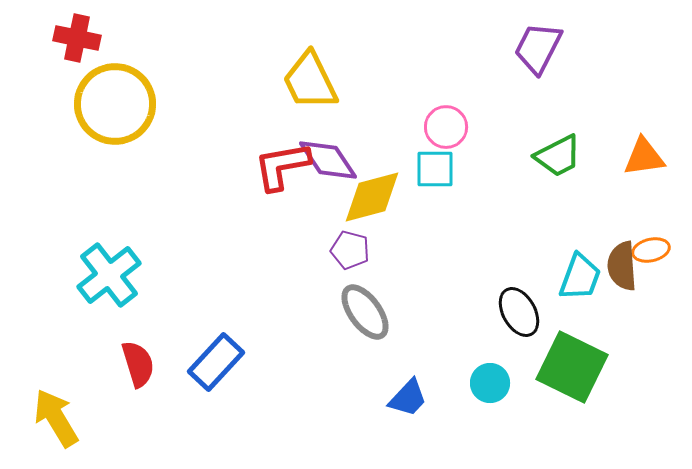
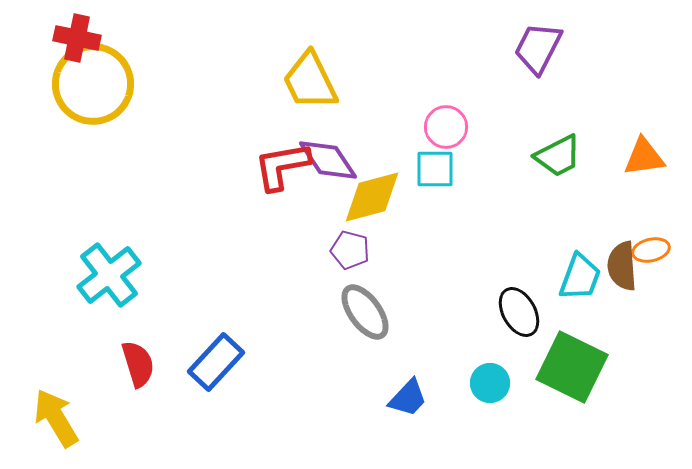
yellow circle: moved 22 px left, 20 px up
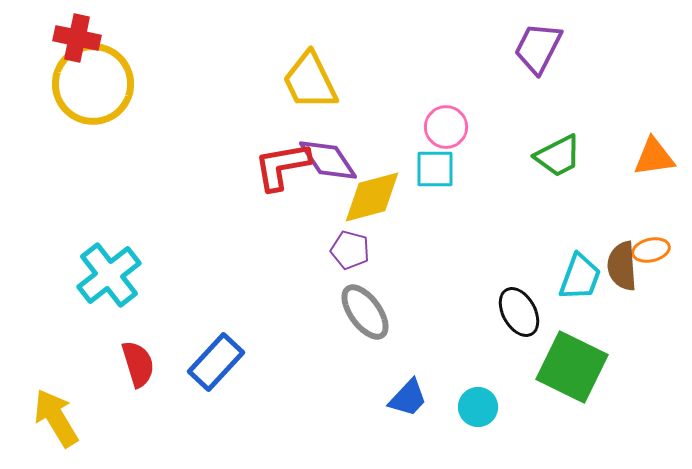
orange triangle: moved 10 px right
cyan circle: moved 12 px left, 24 px down
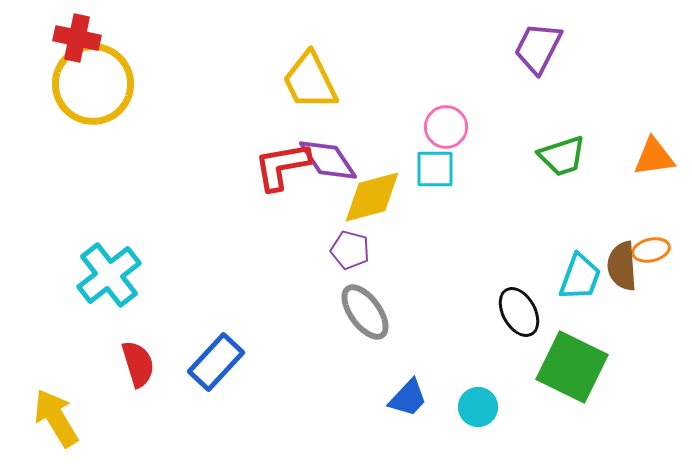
green trapezoid: moved 4 px right; rotated 9 degrees clockwise
